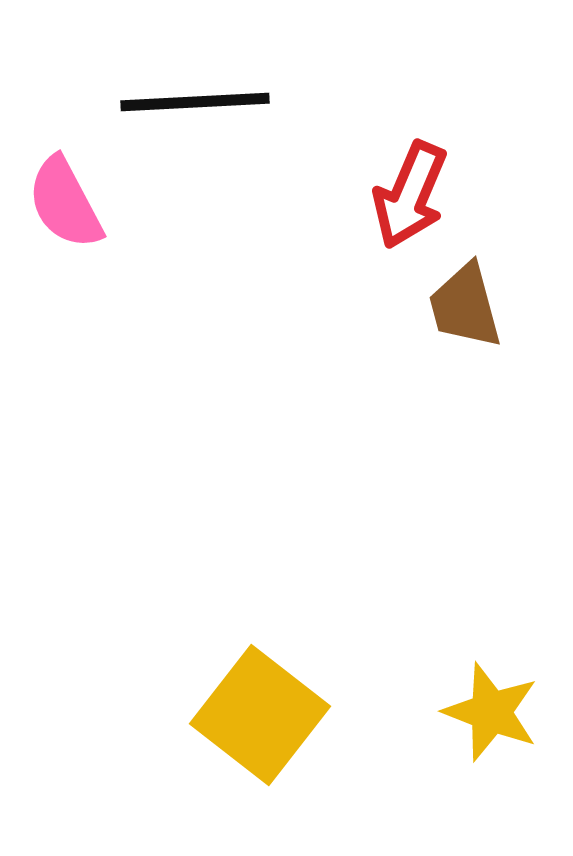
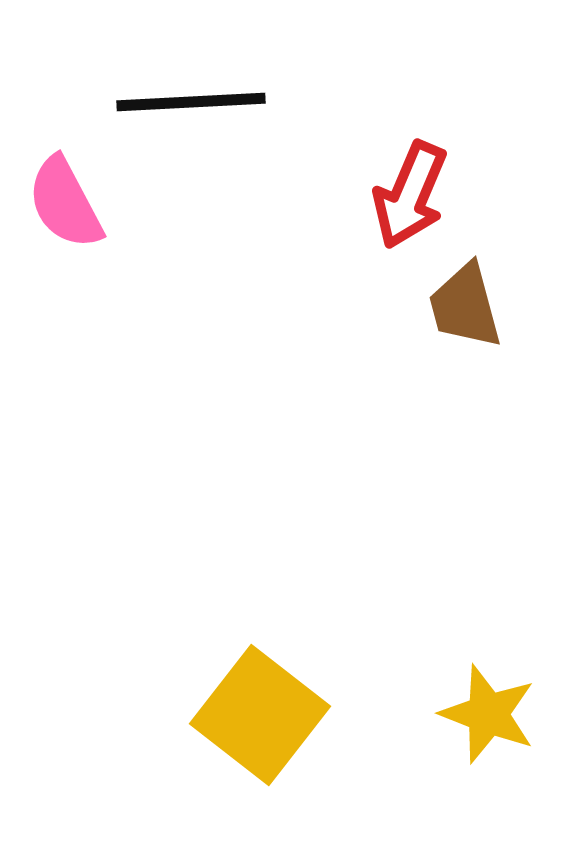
black line: moved 4 px left
yellow star: moved 3 px left, 2 px down
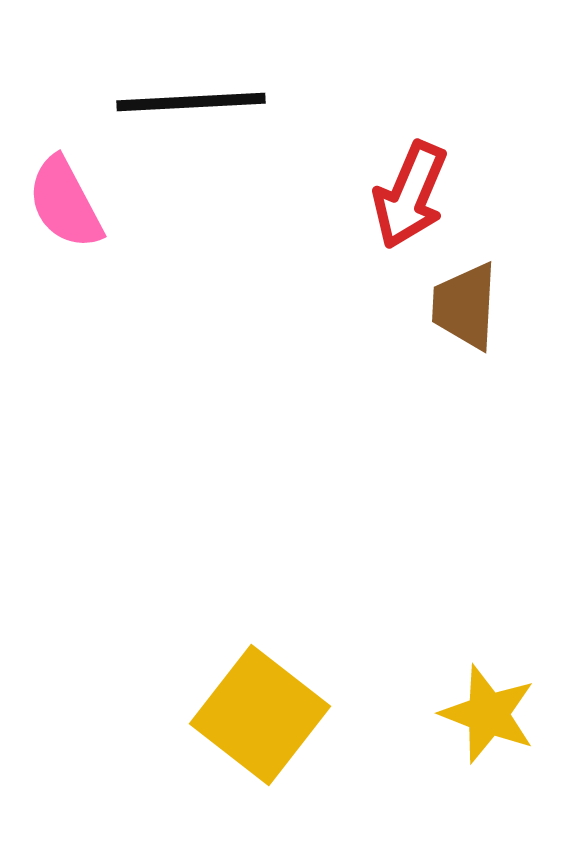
brown trapezoid: rotated 18 degrees clockwise
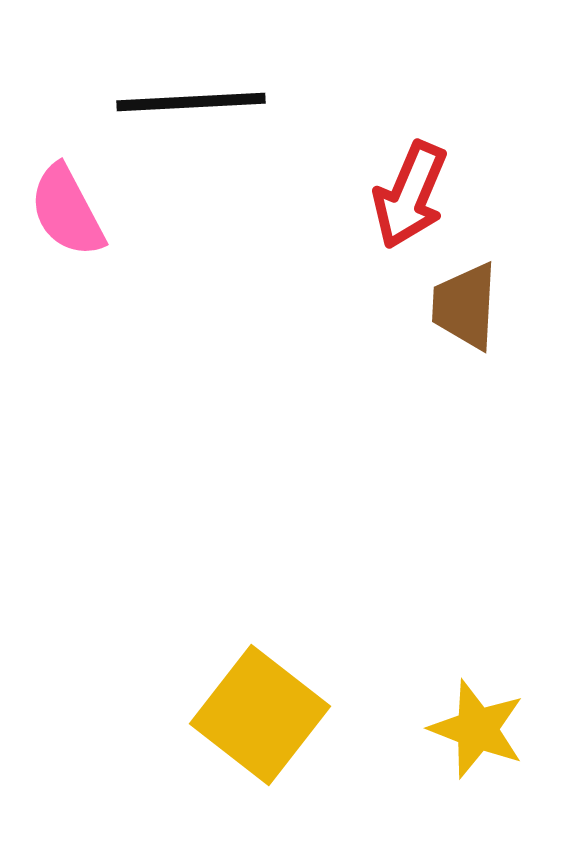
pink semicircle: moved 2 px right, 8 px down
yellow star: moved 11 px left, 15 px down
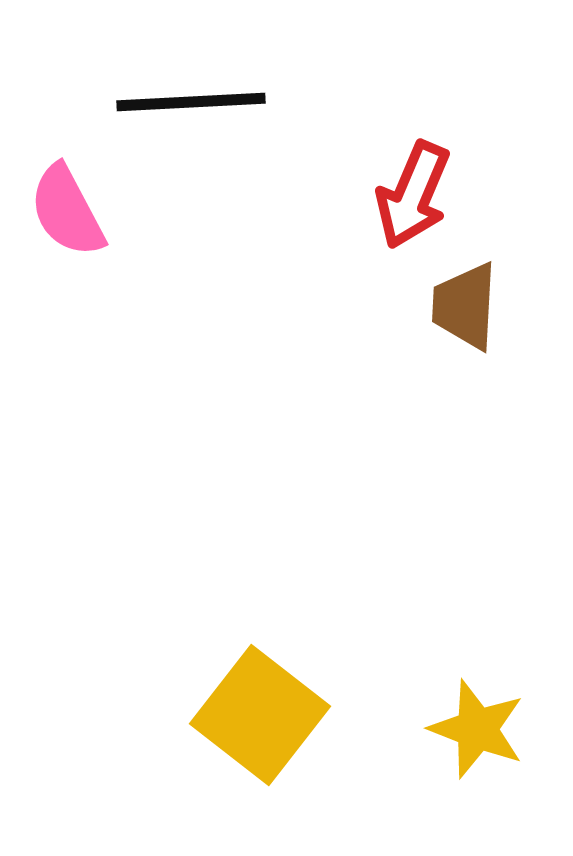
red arrow: moved 3 px right
